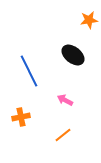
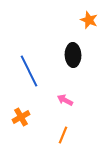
orange star: rotated 30 degrees clockwise
black ellipse: rotated 50 degrees clockwise
orange cross: rotated 18 degrees counterclockwise
orange line: rotated 30 degrees counterclockwise
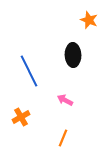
orange line: moved 3 px down
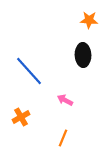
orange star: rotated 18 degrees counterclockwise
black ellipse: moved 10 px right
blue line: rotated 16 degrees counterclockwise
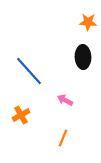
orange star: moved 1 px left, 2 px down
black ellipse: moved 2 px down
orange cross: moved 2 px up
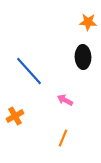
orange cross: moved 6 px left, 1 px down
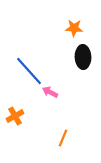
orange star: moved 14 px left, 6 px down
pink arrow: moved 15 px left, 8 px up
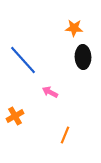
blue line: moved 6 px left, 11 px up
orange line: moved 2 px right, 3 px up
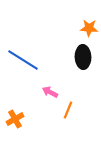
orange star: moved 15 px right
blue line: rotated 16 degrees counterclockwise
orange cross: moved 3 px down
orange line: moved 3 px right, 25 px up
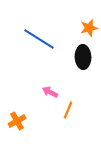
orange star: rotated 18 degrees counterclockwise
blue line: moved 16 px right, 21 px up
orange cross: moved 2 px right, 2 px down
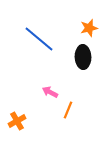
blue line: rotated 8 degrees clockwise
